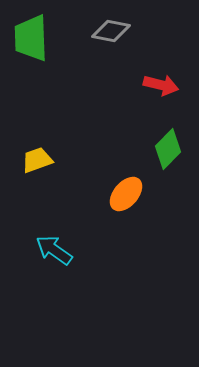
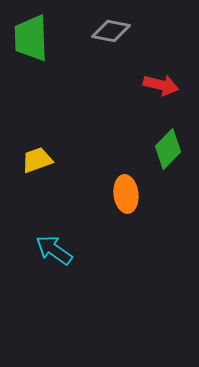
orange ellipse: rotated 48 degrees counterclockwise
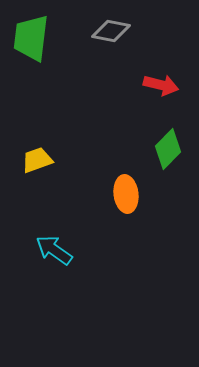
green trapezoid: rotated 9 degrees clockwise
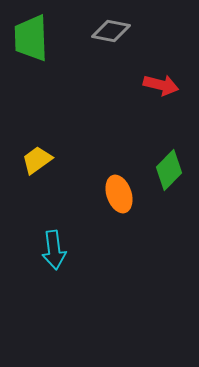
green trapezoid: rotated 9 degrees counterclockwise
green diamond: moved 1 px right, 21 px down
yellow trapezoid: rotated 16 degrees counterclockwise
orange ellipse: moved 7 px left; rotated 12 degrees counterclockwise
cyan arrow: rotated 132 degrees counterclockwise
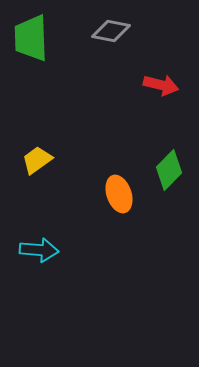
cyan arrow: moved 15 px left; rotated 78 degrees counterclockwise
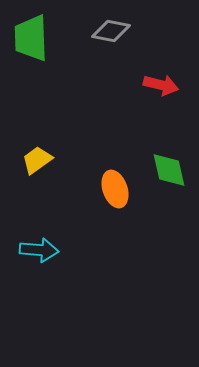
green diamond: rotated 57 degrees counterclockwise
orange ellipse: moved 4 px left, 5 px up
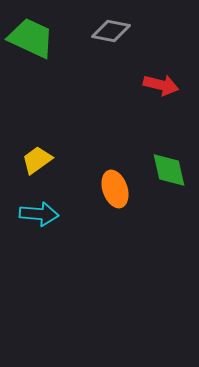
green trapezoid: rotated 117 degrees clockwise
cyan arrow: moved 36 px up
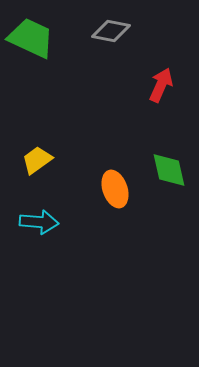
red arrow: rotated 80 degrees counterclockwise
cyan arrow: moved 8 px down
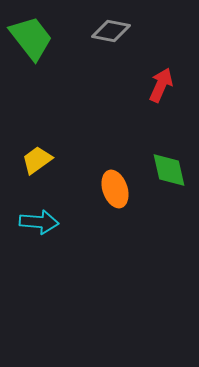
green trapezoid: rotated 27 degrees clockwise
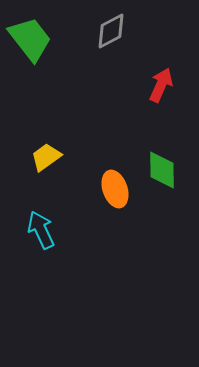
gray diamond: rotated 39 degrees counterclockwise
green trapezoid: moved 1 px left, 1 px down
yellow trapezoid: moved 9 px right, 3 px up
green diamond: moved 7 px left; rotated 12 degrees clockwise
cyan arrow: moved 2 px right, 8 px down; rotated 120 degrees counterclockwise
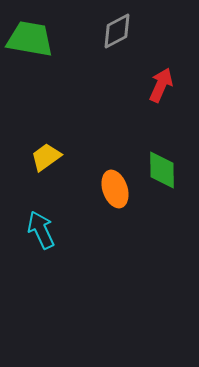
gray diamond: moved 6 px right
green trapezoid: rotated 42 degrees counterclockwise
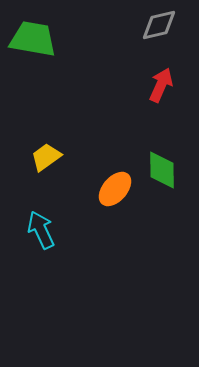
gray diamond: moved 42 px right, 6 px up; rotated 15 degrees clockwise
green trapezoid: moved 3 px right
orange ellipse: rotated 60 degrees clockwise
